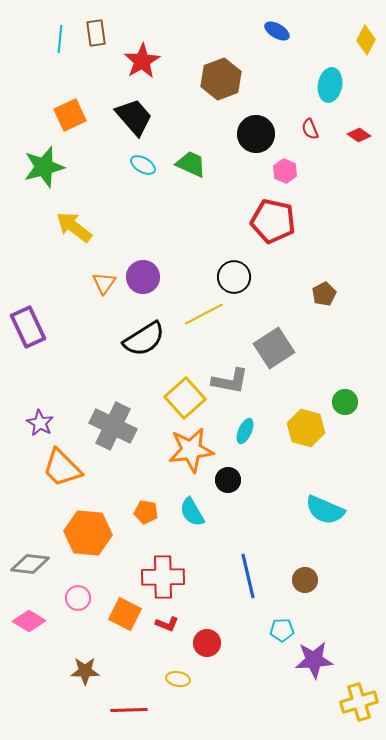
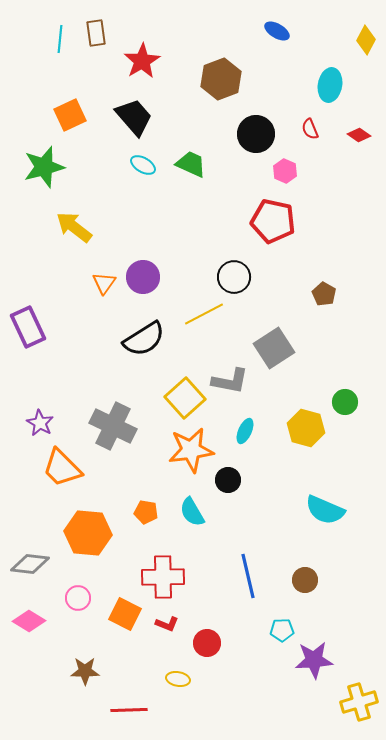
brown pentagon at (324, 294): rotated 15 degrees counterclockwise
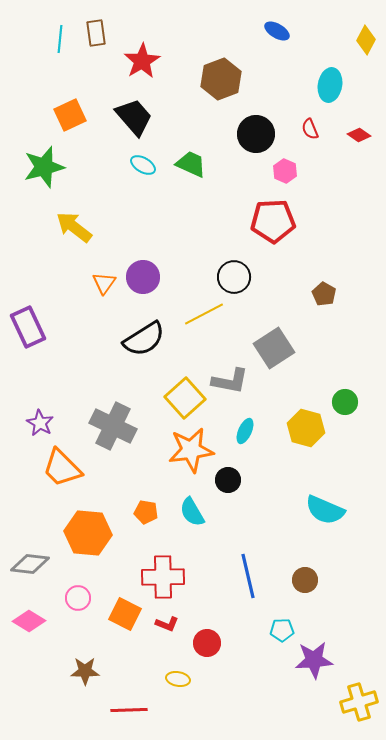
red pentagon at (273, 221): rotated 15 degrees counterclockwise
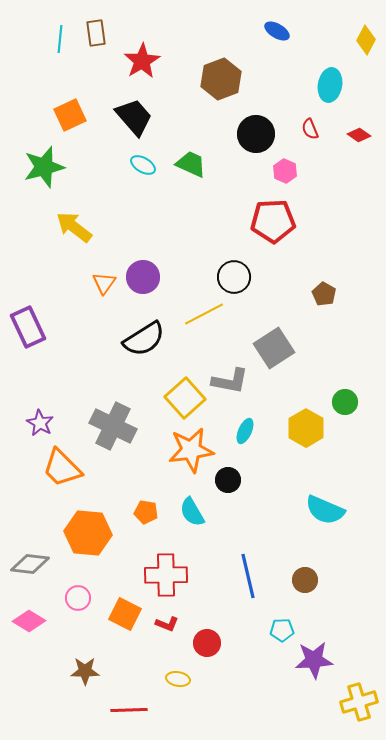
yellow hexagon at (306, 428): rotated 15 degrees clockwise
red cross at (163, 577): moved 3 px right, 2 px up
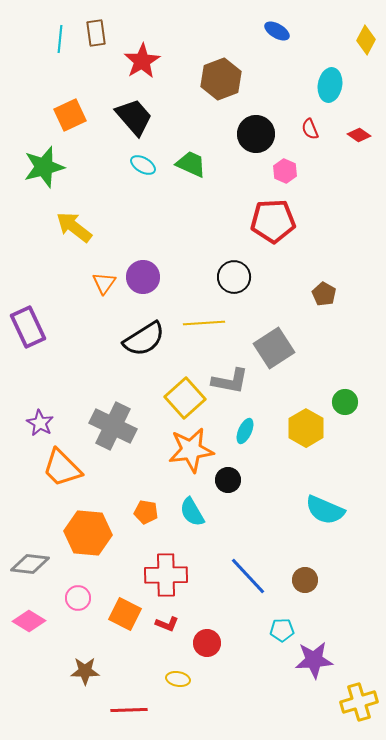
yellow line at (204, 314): moved 9 px down; rotated 24 degrees clockwise
blue line at (248, 576): rotated 30 degrees counterclockwise
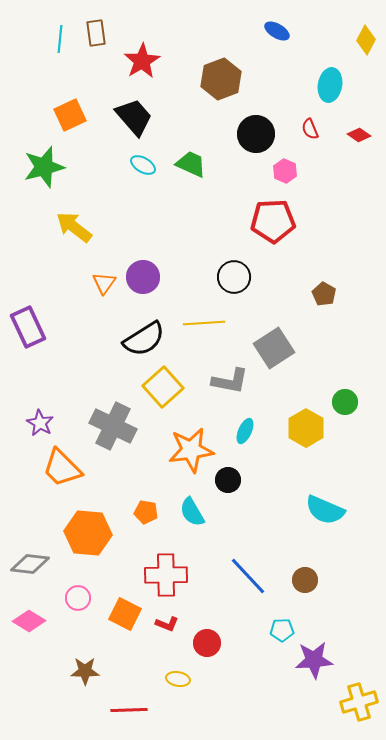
yellow square at (185, 398): moved 22 px left, 11 px up
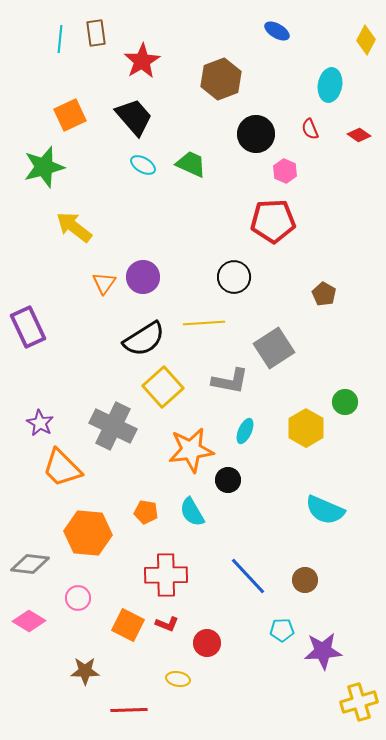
orange square at (125, 614): moved 3 px right, 11 px down
purple star at (314, 660): moved 9 px right, 9 px up
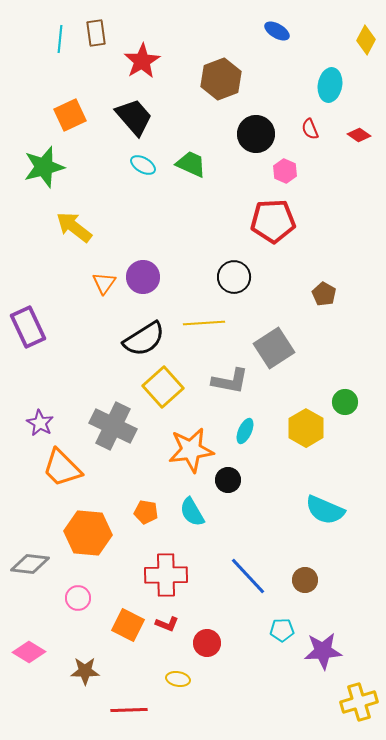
pink diamond at (29, 621): moved 31 px down
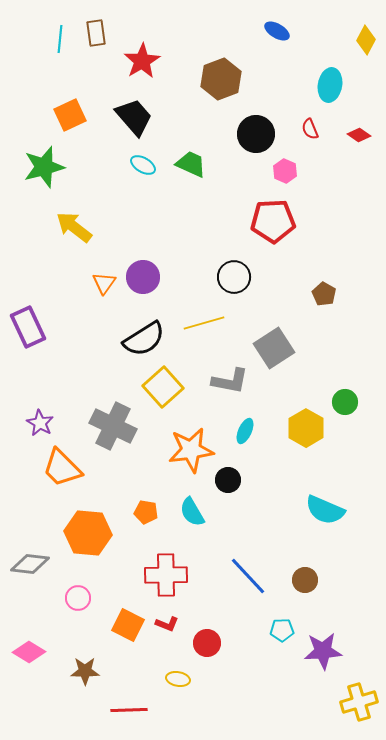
yellow line at (204, 323): rotated 12 degrees counterclockwise
